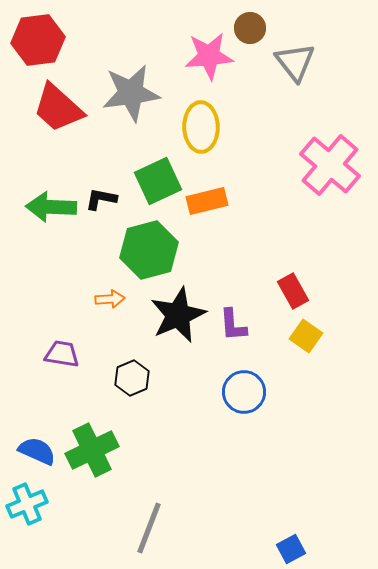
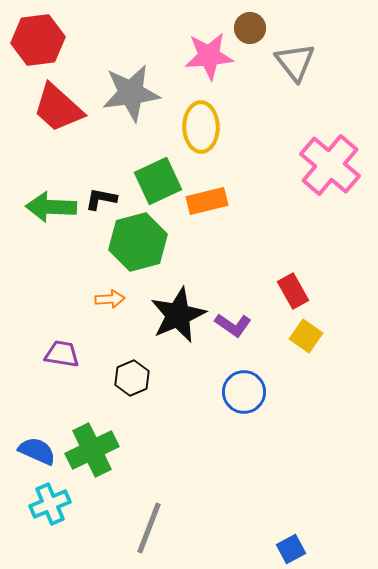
green hexagon: moved 11 px left, 8 px up
purple L-shape: rotated 51 degrees counterclockwise
cyan cross: moved 23 px right
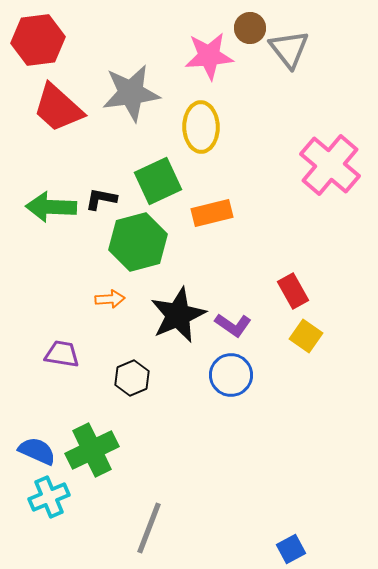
gray triangle: moved 6 px left, 13 px up
orange rectangle: moved 5 px right, 12 px down
blue circle: moved 13 px left, 17 px up
cyan cross: moved 1 px left, 7 px up
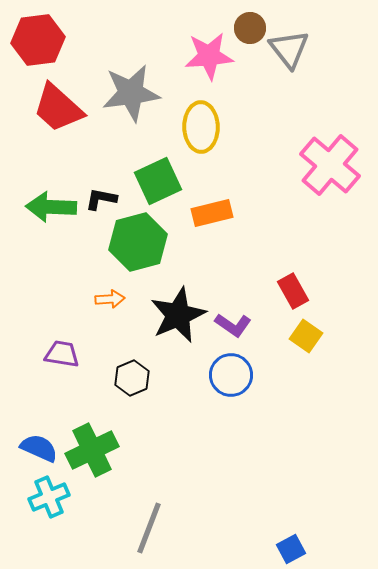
blue semicircle: moved 2 px right, 3 px up
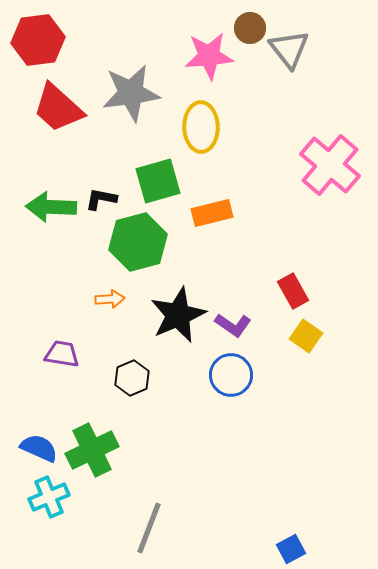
green square: rotated 9 degrees clockwise
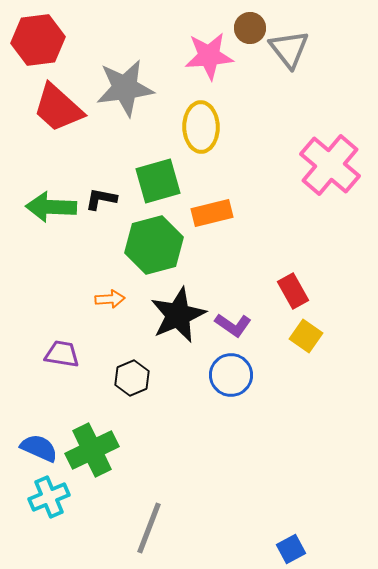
gray star: moved 6 px left, 5 px up
green hexagon: moved 16 px right, 3 px down
